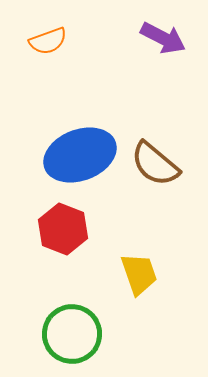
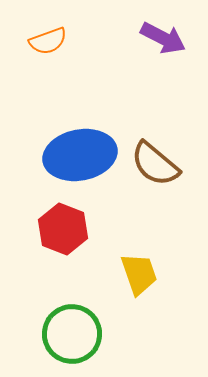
blue ellipse: rotated 10 degrees clockwise
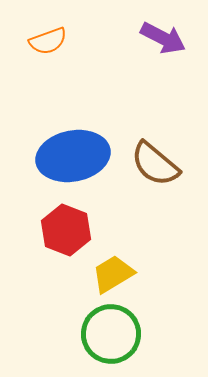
blue ellipse: moved 7 px left, 1 px down
red hexagon: moved 3 px right, 1 px down
yellow trapezoid: moved 26 px left; rotated 102 degrees counterclockwise
green circle: moved 39 px right
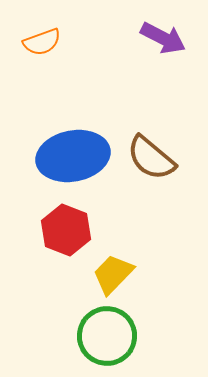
orange semicircle: moved 6 px left, 1 px down
brown semicircle: moved 4 px left, 6 px up
yellow trapezoid: rotated 15 degrees counterclockwise
green circle: moved 4 px left, 2 px down
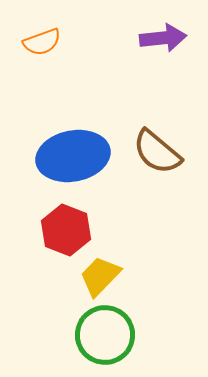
purple arrow: rotated 33 degrees counterclockwise
brown semicircle: moved 6 px right, 6 px up
yellow trapezoid: moved 13 px left, 2 px down
green circle: moved 2 px left, 1 px up
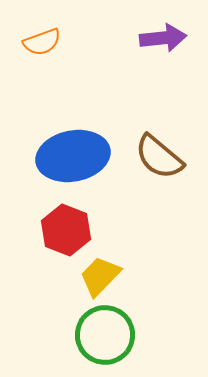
brown semicircle: moved 2 px right, 5 px down
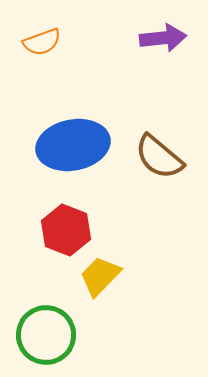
blue ellipse: moved 11 px up
green circle: moved 59 px left
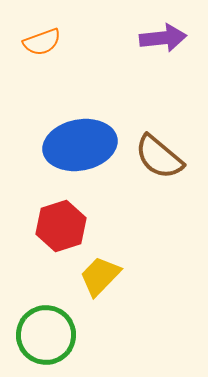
blue ellipse: moved 7 px right
red hexagon: moved 5 px left, 4 px up; rotated 21 degrees clockwise
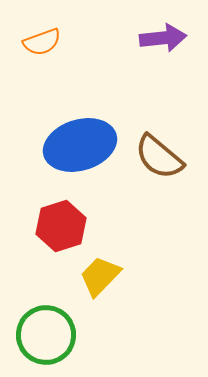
blue ellipse: rotated 6 degrees counterclockwise
